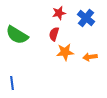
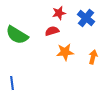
red semicircle: moved 2 px left, 3 px up; rotated 56 degrees clockwise
orange arrow: moved 3 px right; rotated 112 degrees clockwise
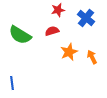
red star: moved 1 px left, 3 px up
green semicircle: moved 3 px right
orange star: moved 4 px right; rotated 18 degrees counterclockwise
orange arrow: moved 1 px left; rotated 40 degrees counterclockwise
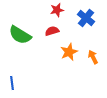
red star: moved 1 px left
orange arrow: moved 1 px right
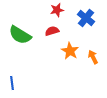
orange star: moved 1 px right, 1 px up; rotated 18 degrees counterclockwise
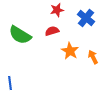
blue line: moved 2 px left
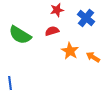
orange arrow: rotated 32 degrees counterclockwise
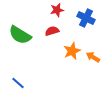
blue cross: rotated 12 degrees counterclockwise
orange star: moved 2 px right; rotated 18 degrees clockwise
blue line: moved 8 px right; rotated 40 degrees counterclockwise
